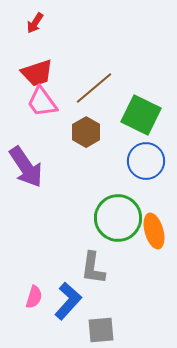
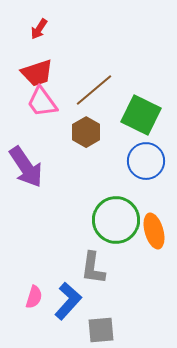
red arrow: moved 4 px right, 6 px down
brown line: moved 2 px down
green circle: moved 2 px left, 2 px down
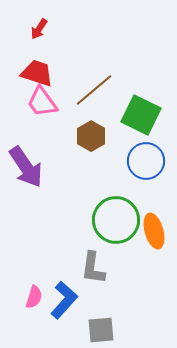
red trapezoid: rotated 144 degrees counterclockwise
brown hexagon: moved 5 px right, 4 px down
blue L-shape: moved 4 px left, 1 px up
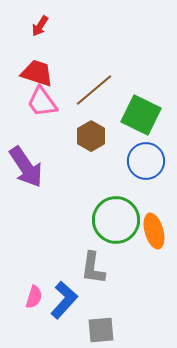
red arrow: moved 1 px right, 3 px up
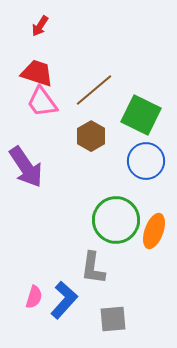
orange ellipse: rotated 36 degrees clockwise
gray square: moved 12 px right, 11 px up
